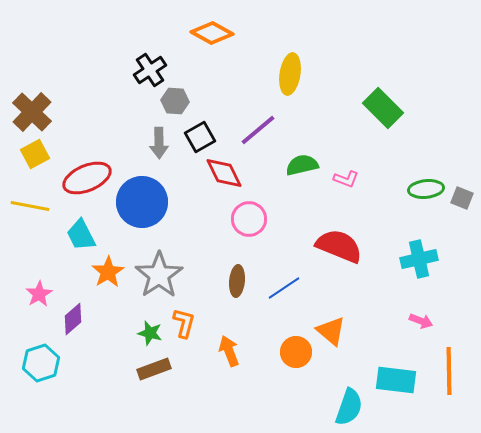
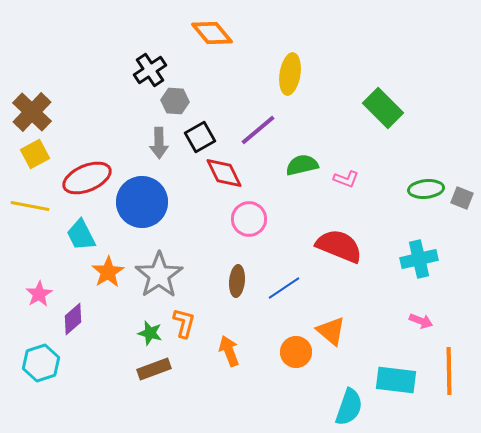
orange diamond: rotated 21 degrees clockwise
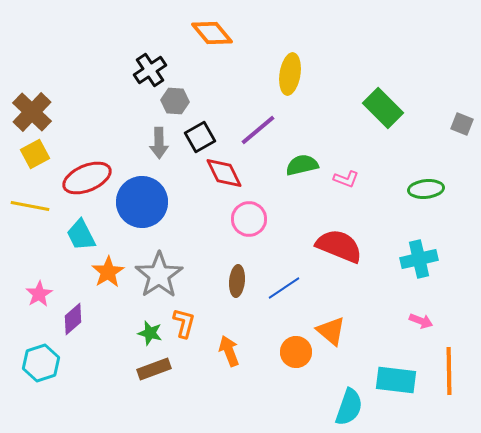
gray square: moved 74 px up
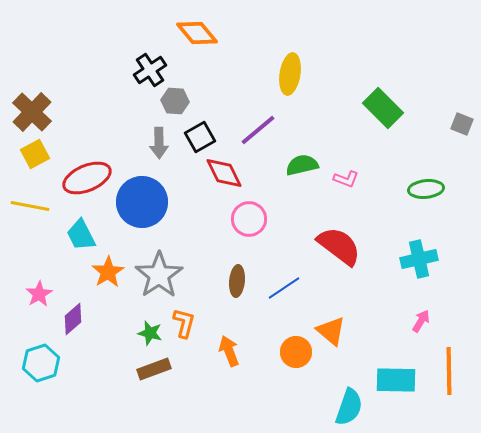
orange diamond: moved 15 px left
red semicircle: rotated 15 degrees clockwise
pink arrow: rotated 80 degrees counterclockwise
cyan rectangle: rotated 6 degrees counterclockwise
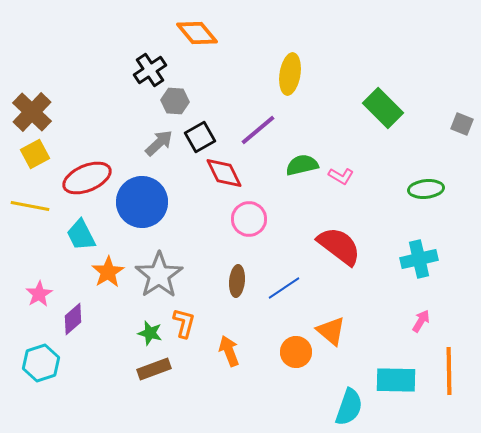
gray arrow: rotated 132 degrees counterclockwise
pink L-shape: moved 5 px left, 3 px up; rotated 10 degrees clockwise
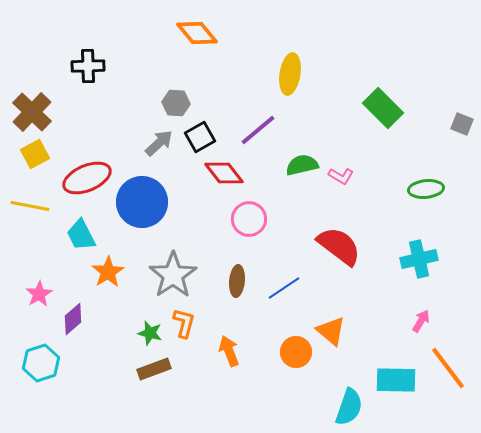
black cross: moved 62 px left, 4 px up; rotated 32 degrees clockwise
gray hexagon: moved 1 px right, 2 px down
red diamond: rotated 12 degrees counterclockwise
gray star: moved 14 px right
orange line: moved 1 px left, 3 px up; rotated 36 degrees counterclockwise
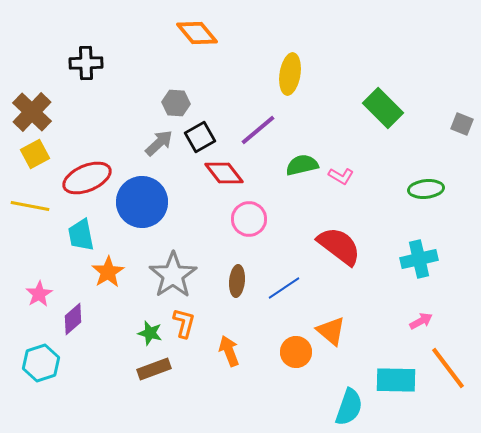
black cross: moved 2 px left, 3 px up
cyan trapezoid: rotated 16 degrees clockwise
pink arrow: rotated 30 degrees clockwise
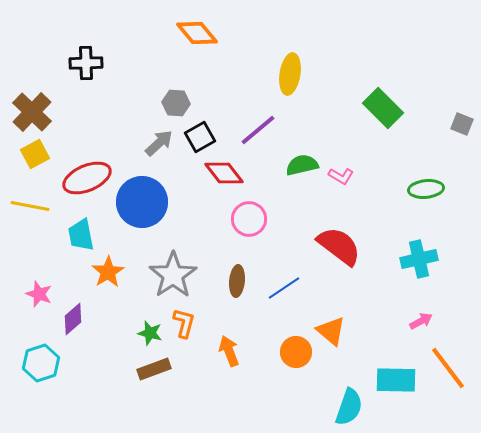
pink star: rotated 20 degrees counterclockwise
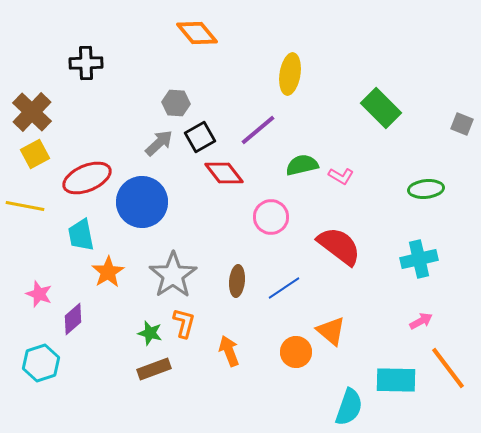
green rectangle: moved 2 px left
yellow line: moved 5 px left
pink circle: moved 22 px right, 2 px up
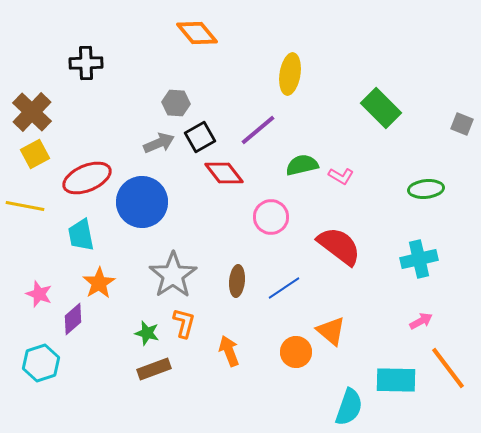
gray arrow: rotated 20 degrees clockwise
orange star: moved 9 px left, 11 px down
green star: moved 3 px left
